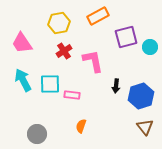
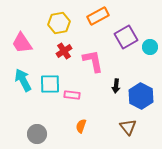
purple square: rotated 15 degrees counterclockwise
blue hexagon: rotated 15 degrees counterclockwise
brown triangle: moved 17 px left
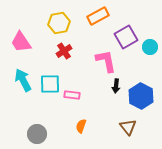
pink trapezoid: moved 1 px left, 1 px up
pink L-shape: moved 13 px right
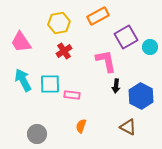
brown triangle: rotated 24 degrees counterclockwise
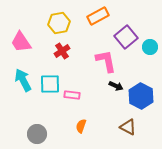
purple square: rotated 10 degrees counterclockwise
red cross: moved 2 px left
black arrow: rotated 72 degrees counterclockwise
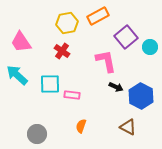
yellow hexagon: moved 8 px right
red cross: rotated 21 degrees counterclockwise
cyan arrow: moved 6 px left, 5 px up; rotated 20 degrees counterclockwise
black arrow: moved 1 px down
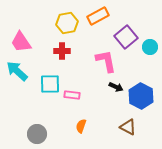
red cross: rotated 35 degrees counterclockwise
cyan arrow: moved 4 px up
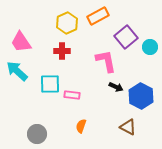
yellow hexagon: rotated 15 degrees counterclockwise
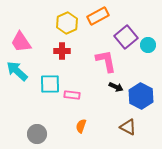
cyan circle: moved 2 px left, 2 px up
